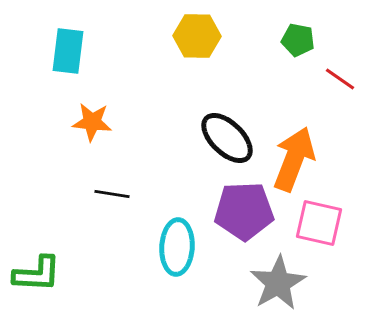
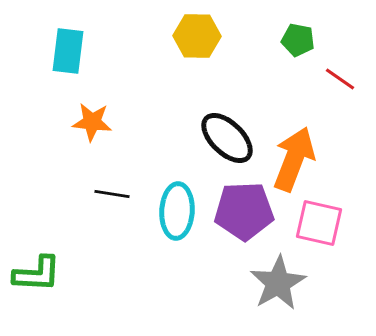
cyan ellipse: moved 36 px up
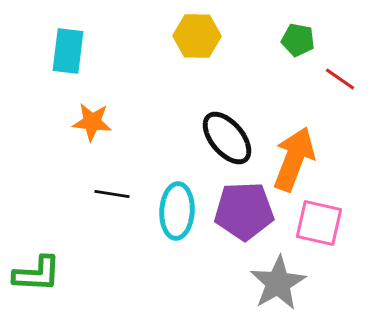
black ellipse: rotated 6 degrees clockwise
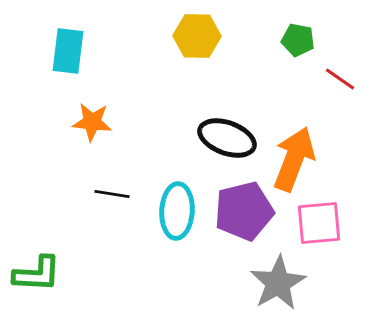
black ellipse: rotated 30 degrees counterclockwise
purple pentagon: rotated 12 degrees counterclockwise
pink square: rotated 18 degrees counterclockwise
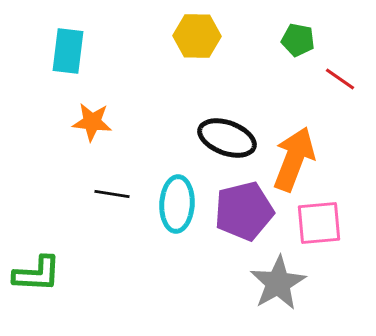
cyan ellipse: moved 7 px up
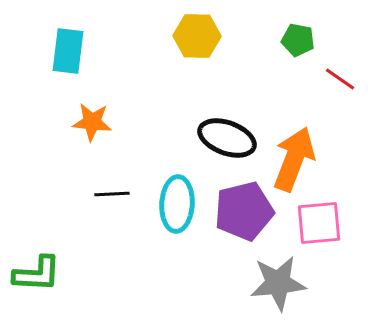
black line: rotated 12 degrees counterclockwise
gray star: rotated 24 degrees clockwise
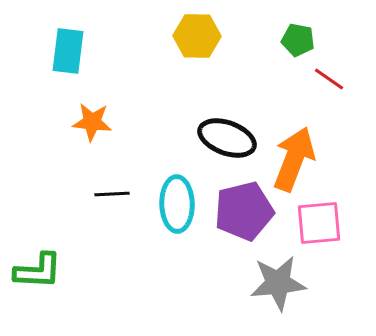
red line: moved 11 px left
cyan ellipse: rotated 4 degrees counterclockwise
green L-shape: moved 1 px right, 3 px up
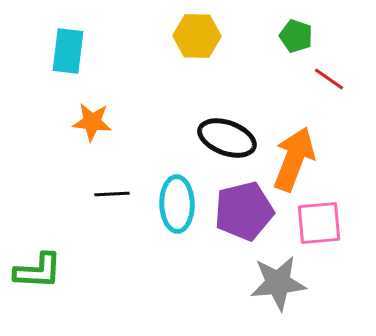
green pentagon: moved 2 px left, 4 px up; rotated 8 degrees clockwise
